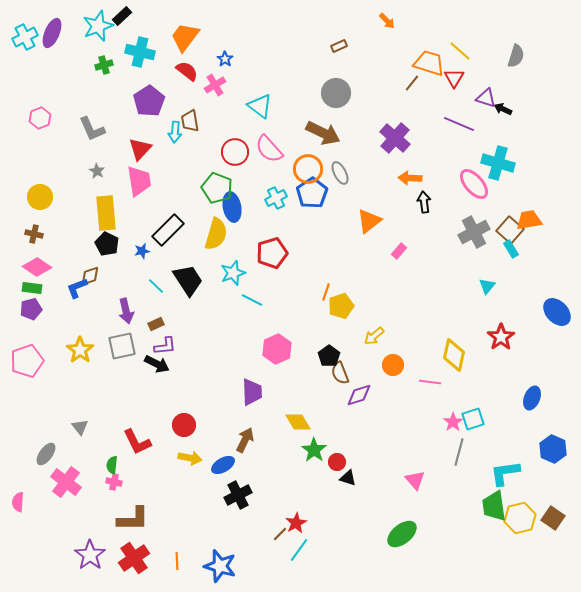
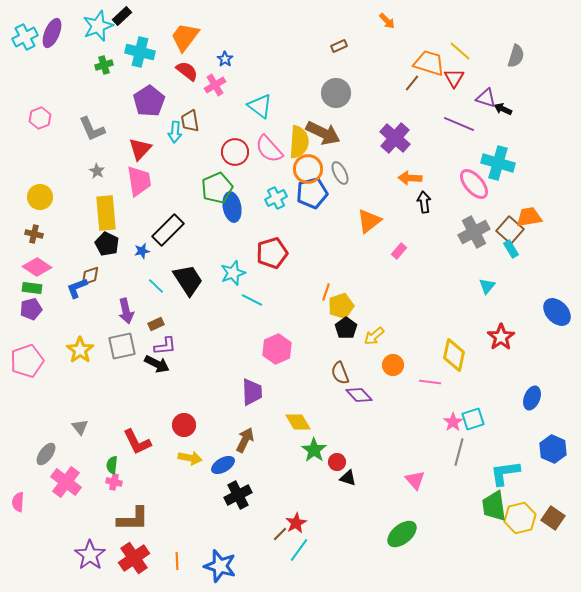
green pentagon at (217, 188): rotated 28 degrees clockwise
blue pentagon at (312, 193): rotated 20 degrees clockwise
orange trapezoid at (529, 220): moved 3 px up
yellow semicircle at (216, 234): moved 83 px right, 92 px up; rotated 12 degrees counterclockwise
black pentagon at (329, 356): moved 17 px right, 28 px up
purple diamond at (359, 395): rotated 64 degrees clockwise
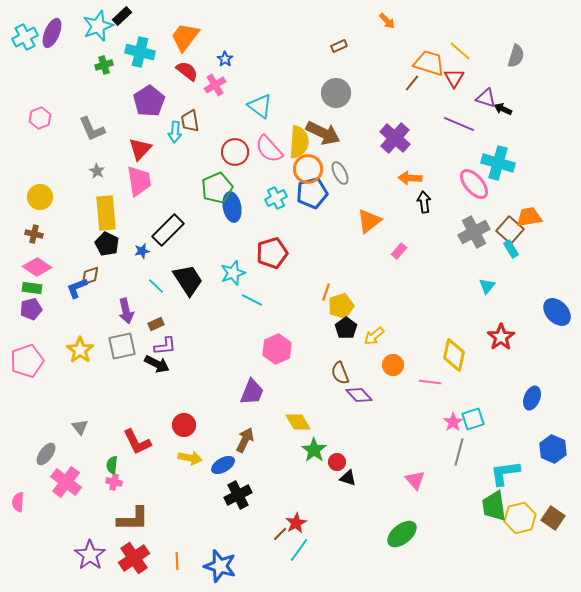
purple trapezoid at (252, 392): rotated 24 degrees clockwise
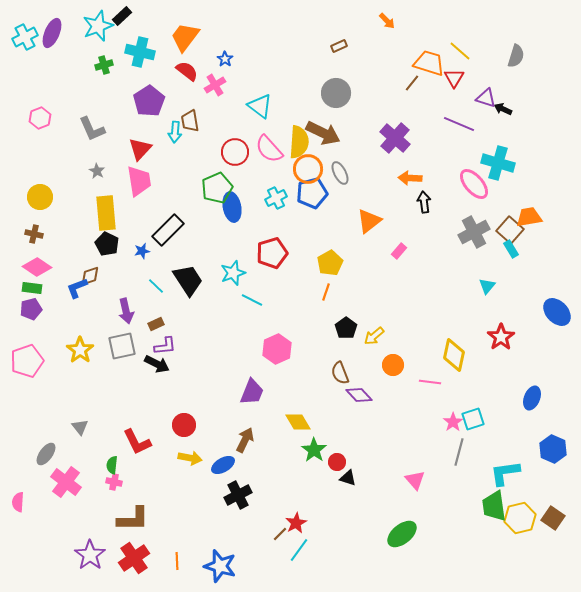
yellow pentagon at (341, 306): moved 11 px left, 43 px up; rotated 10 degrees counterclockwise
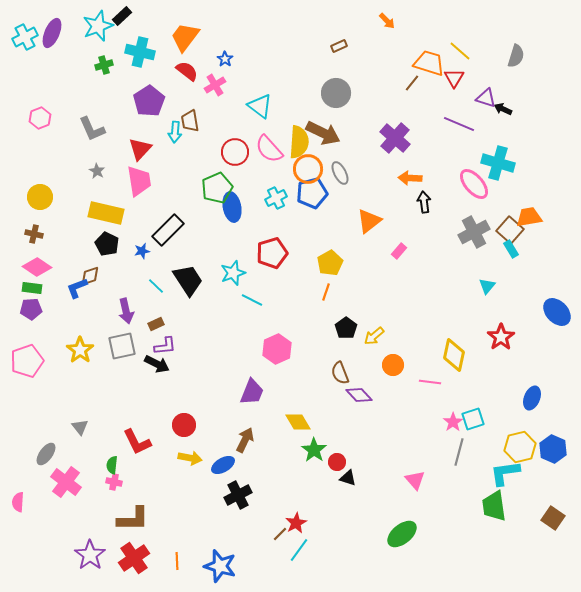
yellow rectangle at (106, 213): rotated 72 degrees counterclockwise
purple pentagon at (31, 309): rotated 10 degrees clockwise
yellow hexagon at (520, 518): moved 71 px up
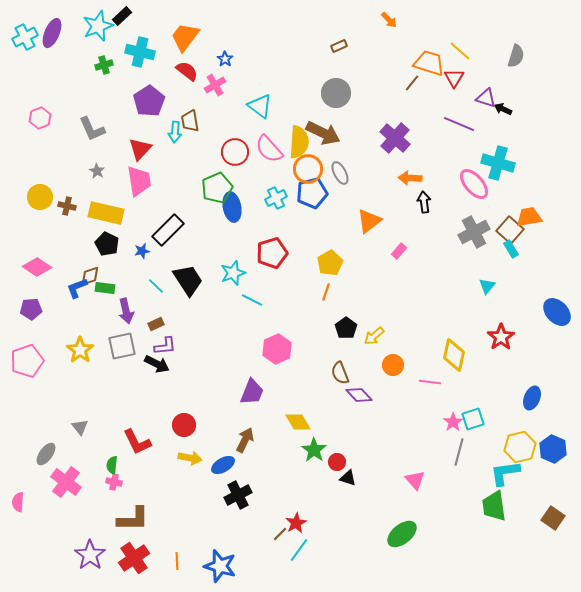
orange arrow at (387, 21): moved 2 px right, 1 px up
brown cross at (34, 234): moved 33 px right, 28 px up
green rectangle at (32, 288): moved 73 px right
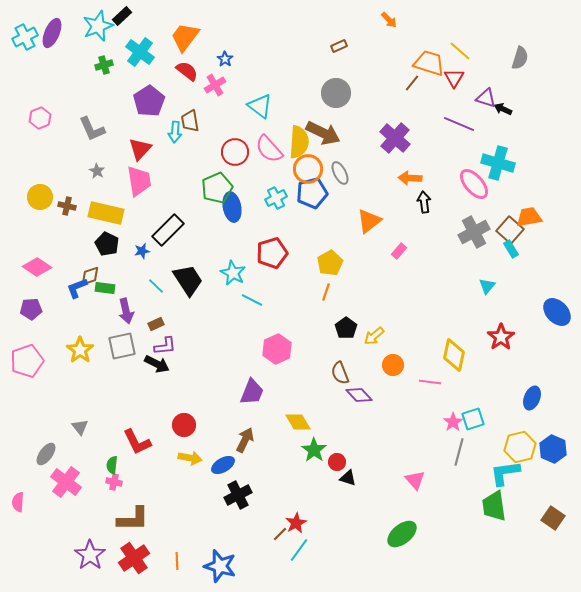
cyan cross at (140, 52): rotated 24 degrees clockwise
gray semicircle at (516, 56): moved 4 px right, 2 px down
cyan star at (233, 273): rotated 25 degrees counterclockwise
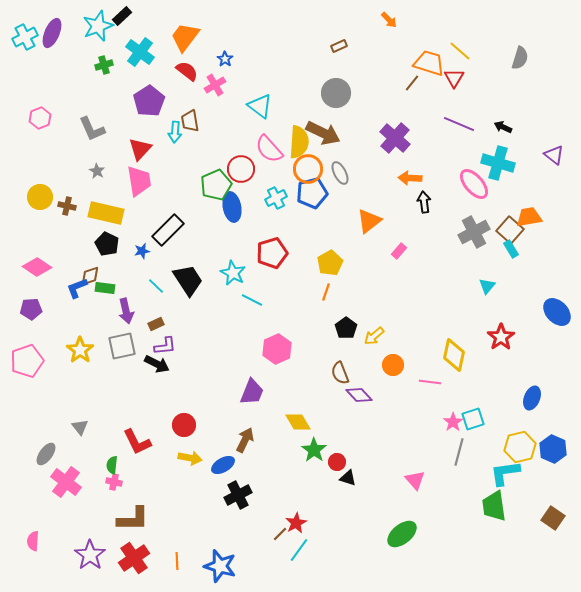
purple triangle at (486, 98): moved 68 px right, 57 px down; rotated 20 degrees clockwise
black arrow at (503, 109): moved 18 px down
red circle at (235, 152): moved 6 px right, 17 px down
green pentagon at (217, 188): moved 1 px left, 3 px up
pink semicircle at (18, 502): moved 15 px right, 39 px down
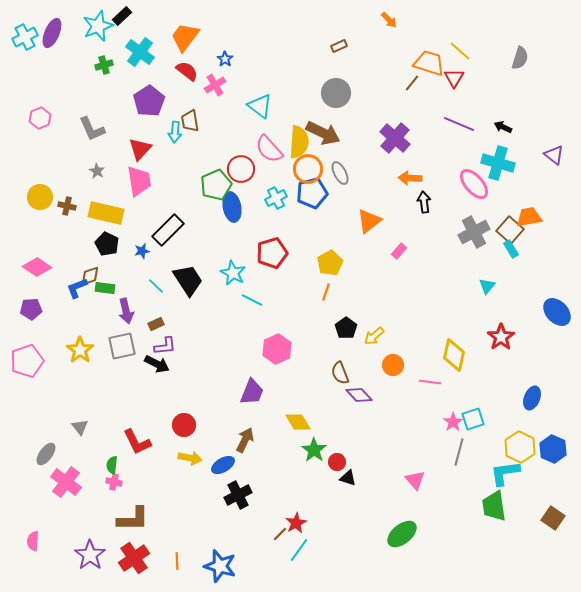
yellow hexagon at (520, 447): rotated 20 degrees counterclockwise
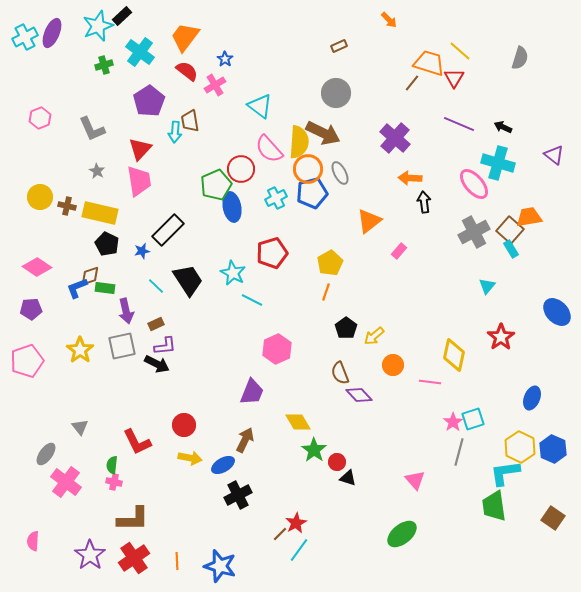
yellow rectangle at (106, 213): moved 6 px left
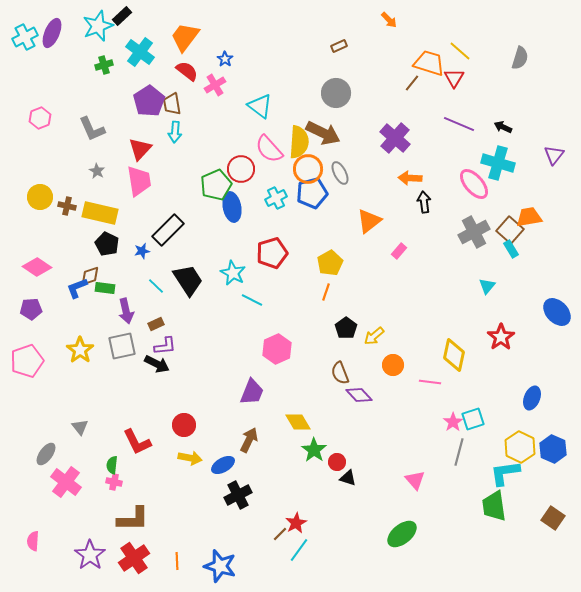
brown trapezoid at (190, 121): moved 18 px left, 17 px up
purple triangle at (554, 155): rotated 30 degrees clockwise
brown arrow at (245, 440): moved 4 px right
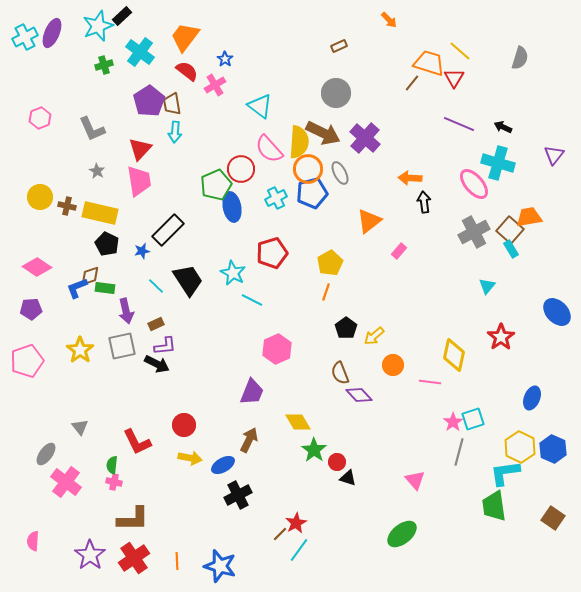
purple cross at (395, 138): moved 30 px left
